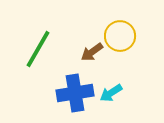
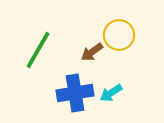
yellow circle: moved 1 px left, 1 px up
green line: moved 1 px down
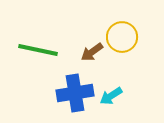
yellow circle: moved 3 px right, 2 px down
green line: rotated 72 degrees clockwise
cyan arrow: moved 3 px down
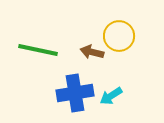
yellow circle: moved 3 px left, 1 px up
brown arrow: rotated 50 degrees clockwise
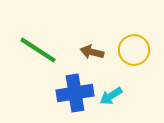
yellow circle: moved 15 px right, 14 px down
green line: rotated 21 degrees clockwise
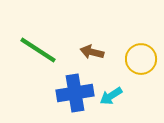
yellow circle: moved 7 px right, 9 px down
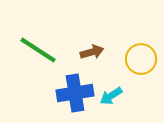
brown arrow: rotated 150 degrees clockwise
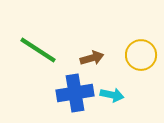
brown arrow: moved 6 px down
yellow circle: moved 4 px up
cyan arrow: moved 1 px right, 1 px up; rotated 135 degrees counterclockwise
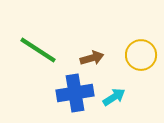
cyan arrow: moved 2 px right, 2 px down; rotated 45 degrees counterclockwise
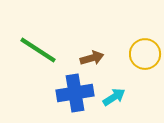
yellow circle: moved 4 px right, 1 px up
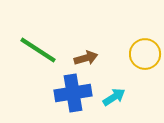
brown arrow: moved 6 px left
blue cross: moved 2 px left
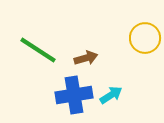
yellow circle: moved 16 px up
blue cross: moved 1 px right, 2 px down
cyan arrow: moved 3 px left, 2 px up
